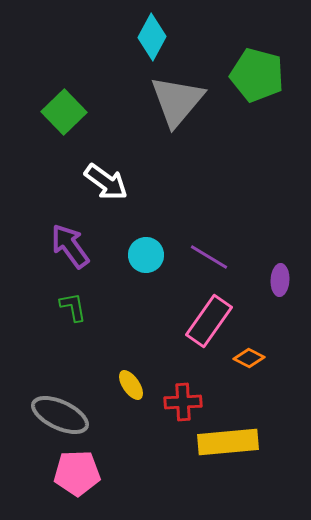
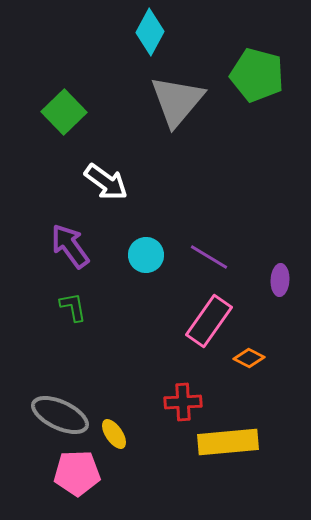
cyan diamond: moved 2 px left, 5 px up
yellow ellipse: moved 17 px left, 49 px down
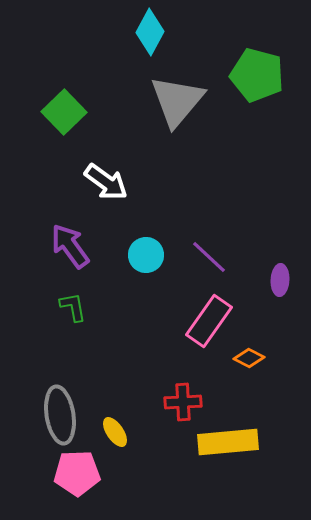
purple line: rotated 12 degrees clockwise
gray ellipse: rotated 56 degrees clockwise
yellow ellipse: moved 1 px right, 2 px up
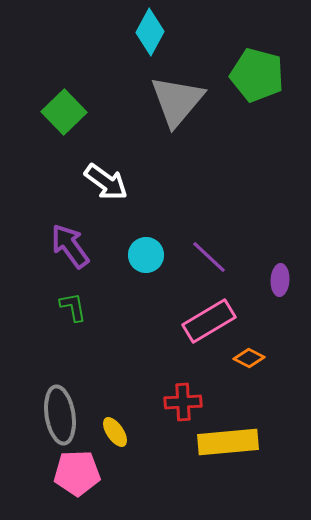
pink rectangle: rotated 24 degrees clockwise
